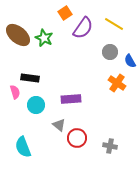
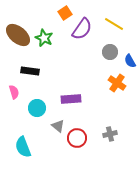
purple semicircle: moved 1 px left, 1 px down
black rectangle: moved 7 px up
pink semicircle: moved 1 px left
cyan circle: moved 1 px right, 3 px down
gray triangle: moved 1 px left, 1 px down
gray cross: moved 12 px up; rotated 24 degrees counterclockwise
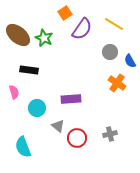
black rectangle: moved 1 px left, 1 px up
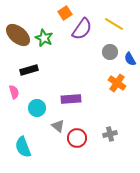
blue semicircle: moved 2 px up
black rectangle: rotated 24 degrees counterclockwise
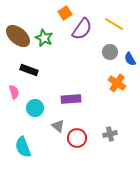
brown ellipse: moved 1 px down
black rectangle: rotated 36 degrees clockwise
cyan circle: moved 2 px left
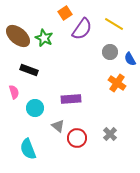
gray cross: rotated 32 degrees counterclockwise
cyan semicircle: moved 5 px right, 2 px down
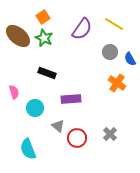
orange square: moved 22 px left, 4 px down
black rectangle: moved 18 px right, 3 px down
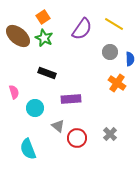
blue semicircle: rotated 152 degrees counterclockwise
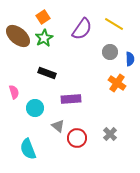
green star: rotated 18 degrees clockwise
